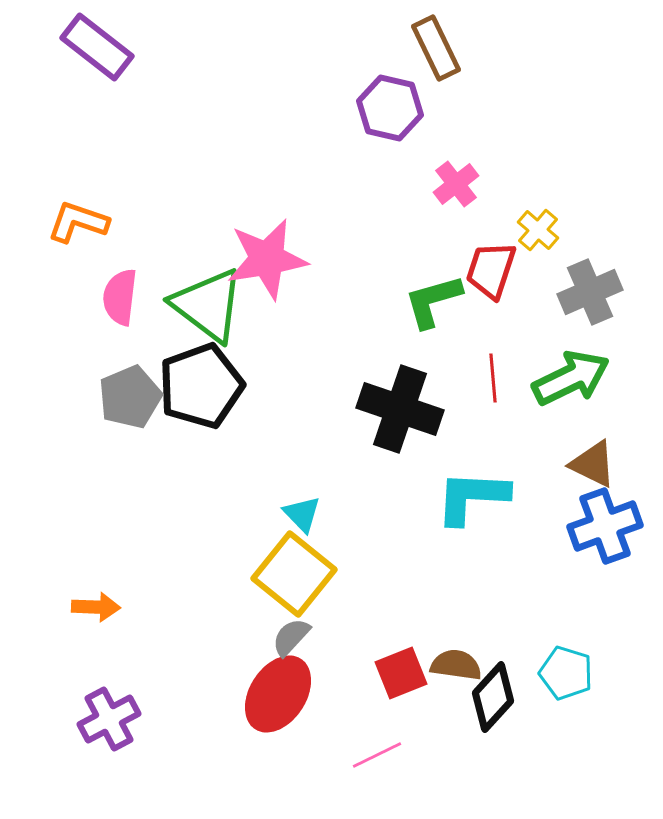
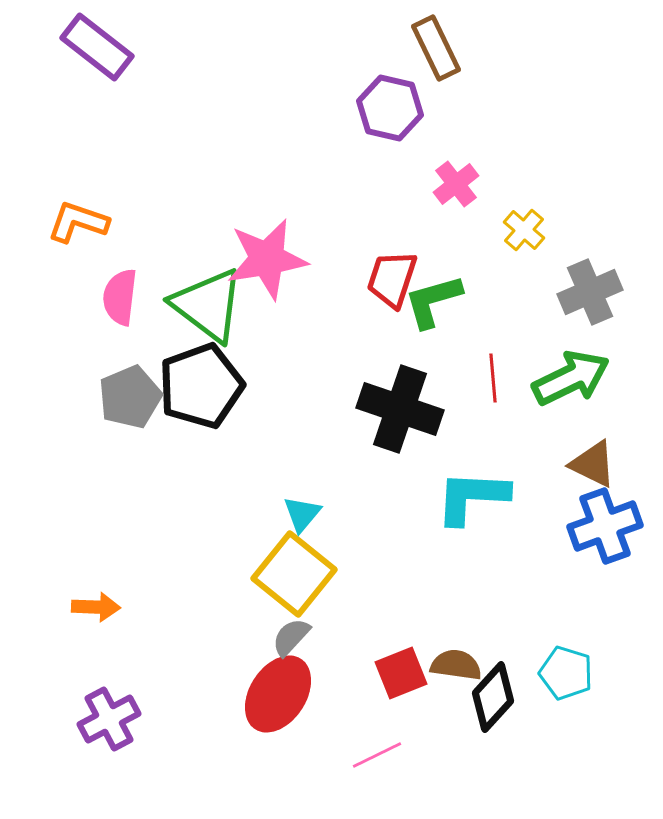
yellow cross: moved 14 px left
red trapezoid: moved 99 px left, 9 px down
cyan triangle: rotated 24 degrees clockwise
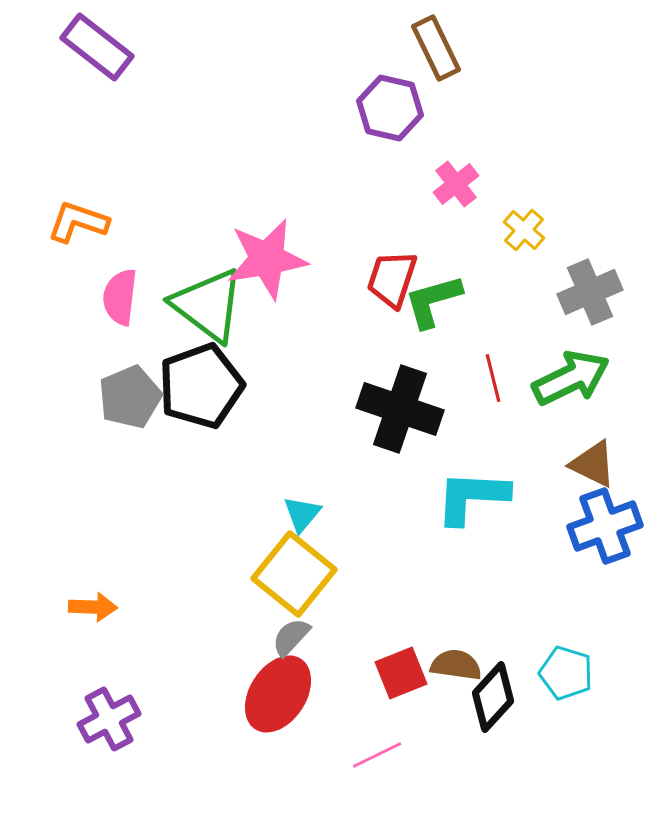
red line: rotated 9 degrees counterclockwise
orange arrow: moved 3 px left
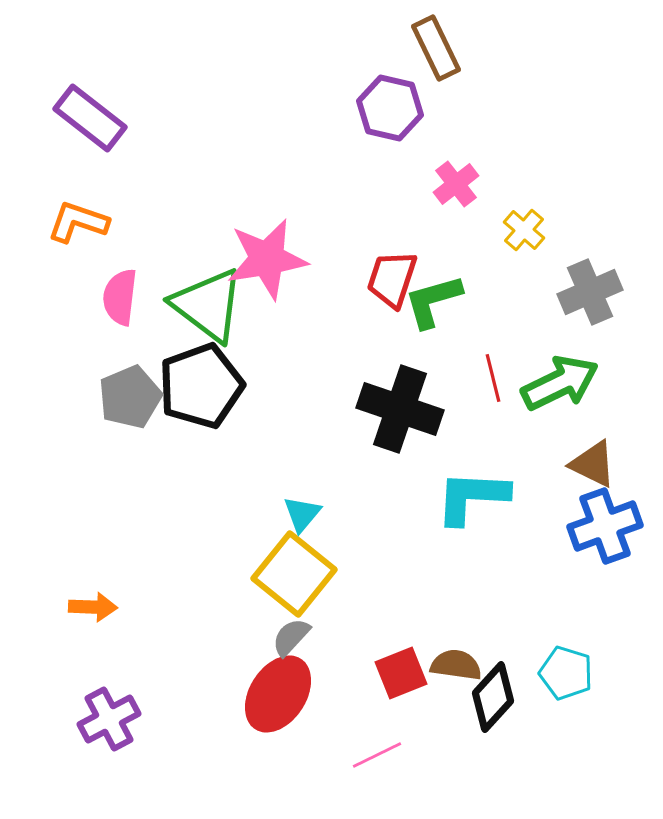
purple rectangle: moved 7 px left, 71 px down
green arrow: moved 11 px left, 5 px down
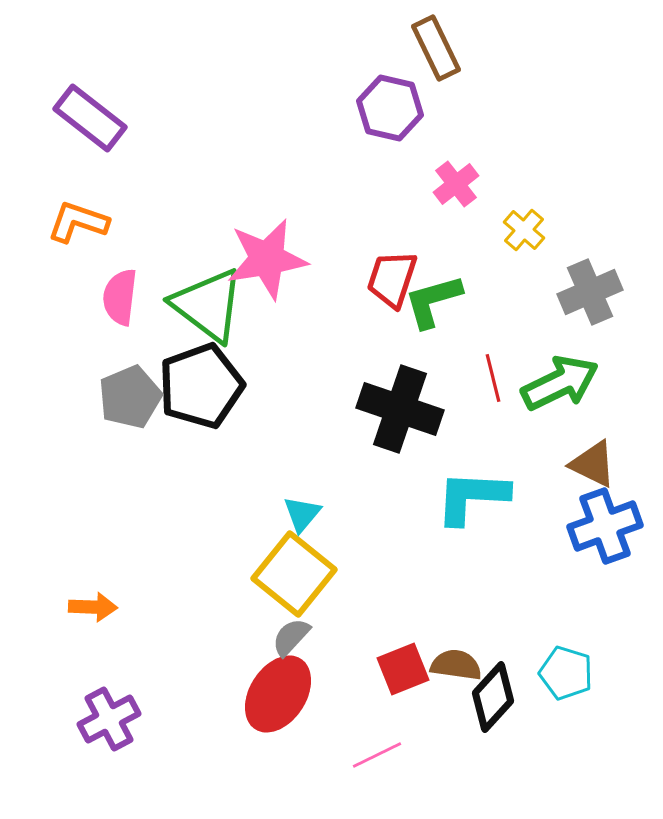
red square: moved 2 px right, 4 px up
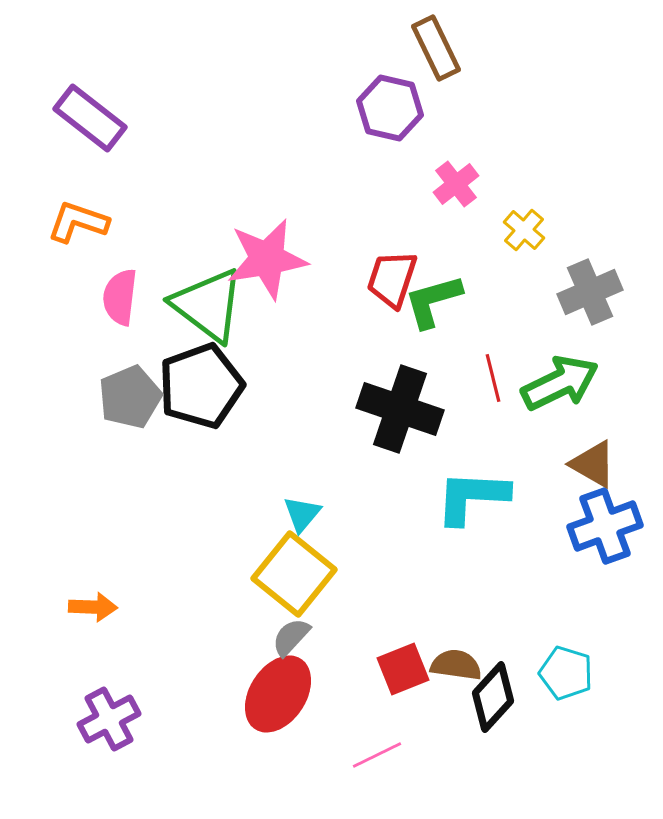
brown triangle: rotated 4 degrees clockwise
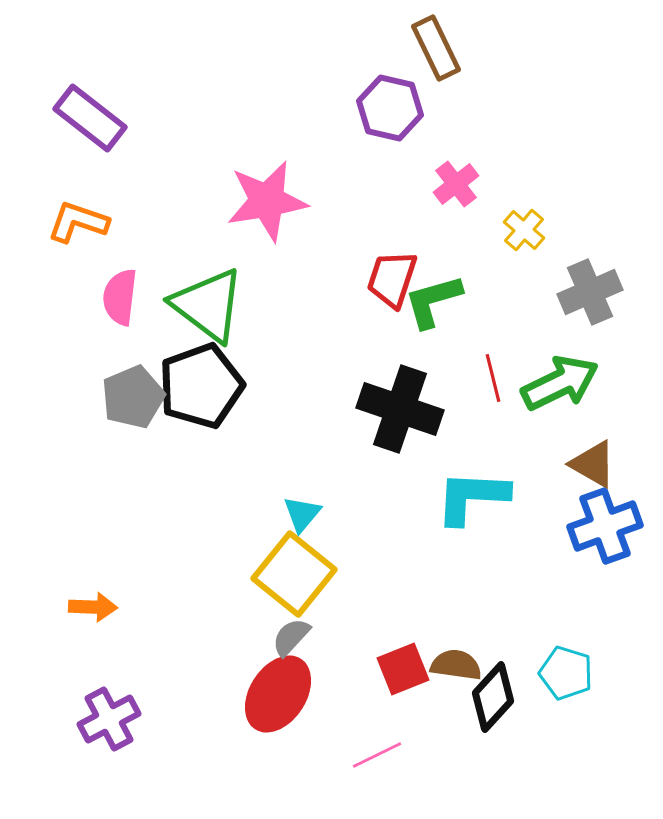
pink star: moved 58 px up
gray pentagon: moved 3 px right
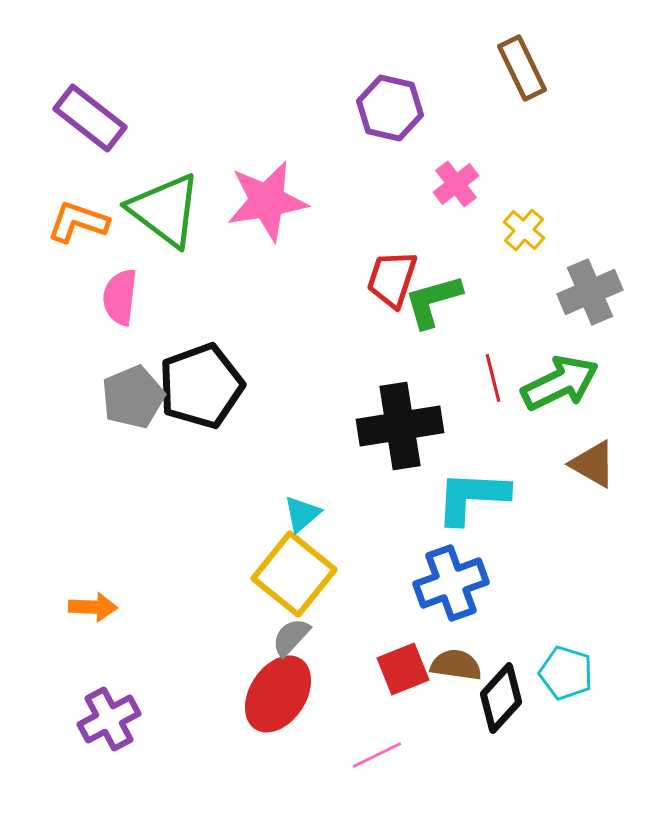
brown rectangle: moved 86 px right, 20 px down
green triangle: moved 43 px left, 95 px up
black cross: moved 17 px down; rotated 28 degrees counterclockwise
cyan triangle: rotated 9 degrees clockwise
blue cross: moved 154 px left, 57 px down
black diamond: moved 8 px right, 1 px down
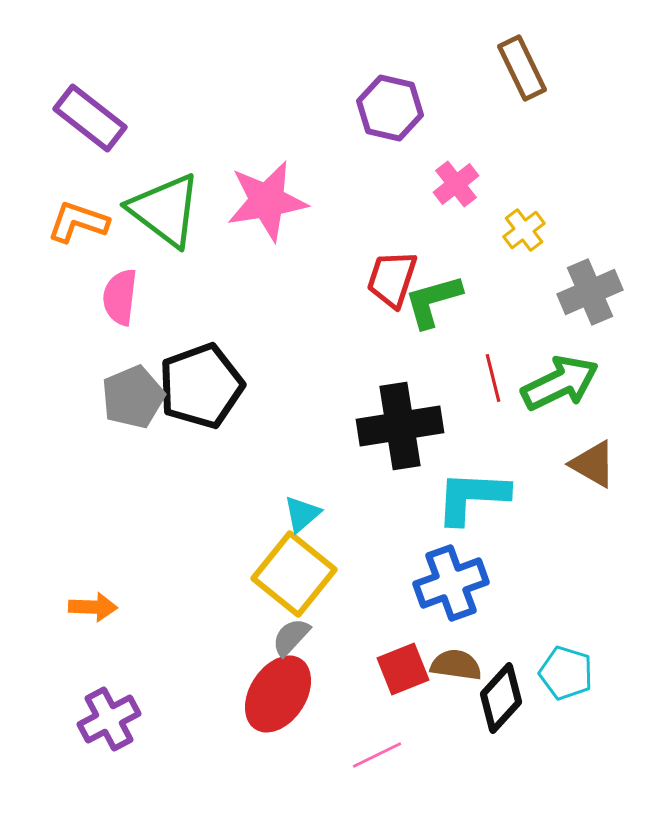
yellow cross: rotated 12 degrees clockwise
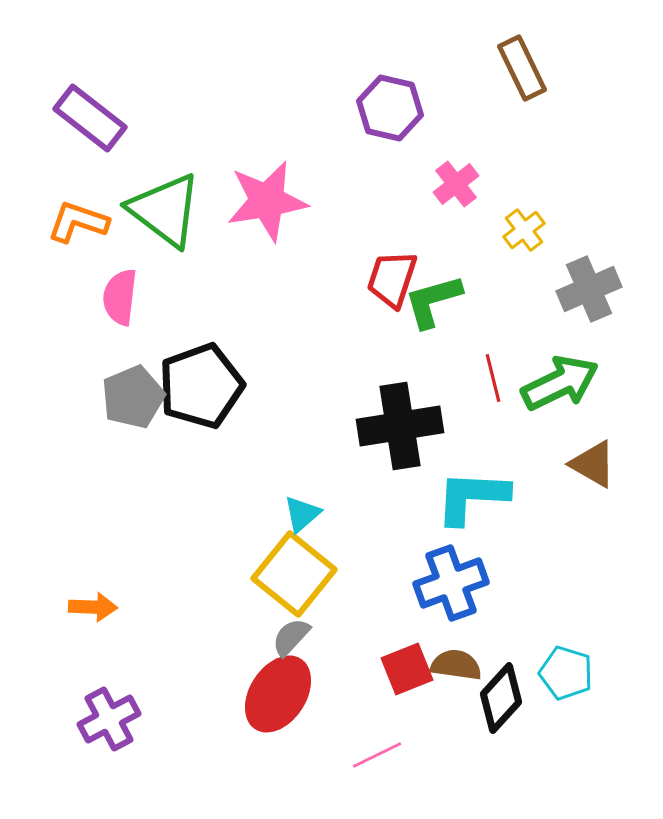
gray cross: moved 1 px left, 3 px up
red square: moved 4 px right
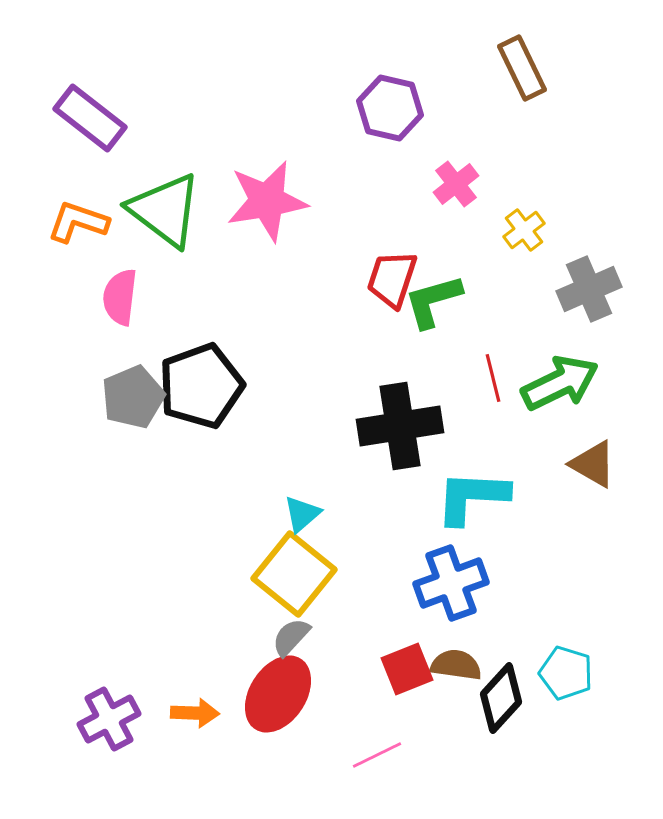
orange arrow: moved 102 px right, 106 px down
